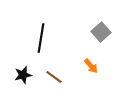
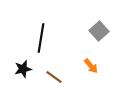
gray square: moved 2 px left, 1 px up
black star: moved 6 px up
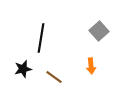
orange arrow: rotated 35 degrees clockwise
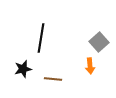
gray square: moved 11 px down
orange arrow: moved 1 px left
brown line: moved 1 px left, 2 px down; rotated 30 degrees counterclockwise
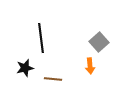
black line: rotated 16 degrees counterclockwise
black star: moved 2 px right, 1 px up
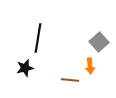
black line: moved 3 px left; rotated 16 degrees clockwise
brown line: moved 17 px right, 1 px down
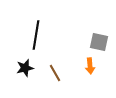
black line: moved 2 px left, 3 px up
gray square: rotated 36 degrees counterclockwise
brown line: moved 15 px left, 7 px up; rotated 54 degrees clockwise
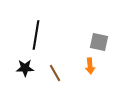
black star: rotated 12 degrees clockwise
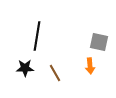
black line: moved 1 px right, 1 px down
